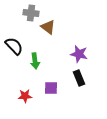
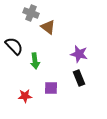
gray cross: rotated 14 degrees clockwise
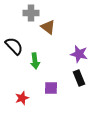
gray cross: rotated 21 degrees counterclockwise
red star: moved 3 px left, 2 px down; rotated 16 degrees counterclockwise
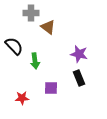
red star: rotated 16 degrees clockwise
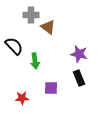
gray cross: moved 2 px down
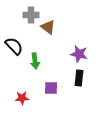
black rectangle: rotated 28 degrees clockwise
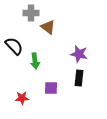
gray cross: moved 2 px up
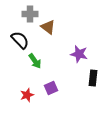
gray cross: moved 1 px left, 1 px down
black semicircle: moved 6 px right, 6 px up
green arrow: rotated 28 degrees counterclockwise
black rectangle: moved 14 px right
purple square: rotated 24 degrees counterclockwise
red star: moved 5 px right, 3 px up; rotated 16 degrees counterclockwise
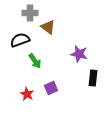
gray cross: moved 1 px up
black semicircle: rotated 66 degrees counterclockwise
red star: moved 1 px up; rotated 24 degrees counterclockwise
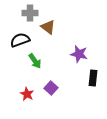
purple square: rotated 24 degrees counterclockwise
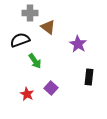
purple star: moved 1 px left, 10 px up; rotated 18 degrees clockwise
black rectangle: moved 4 px left, 1 px up
